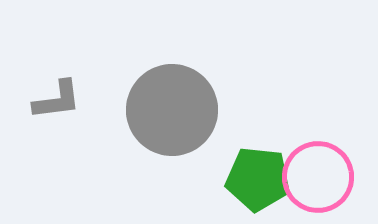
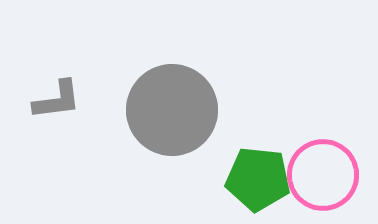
pink circle: moved 5 px right, 2 px up
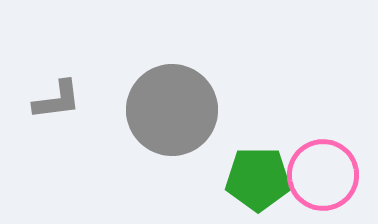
green pentagon: rotated 6 degrees counterclockwise
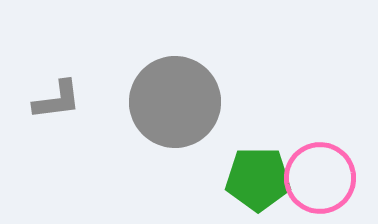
gray circle: moved 3 px right, 8 px up
pink circle: moved 3 px left, 3 px down
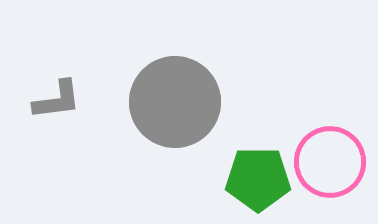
pink circle: moved 10 px right, 16 px up
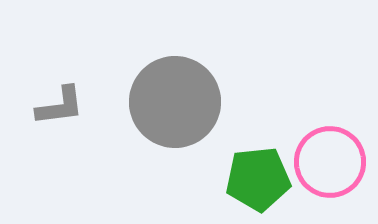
gray L-shape: moved 3 px right, 6 px down
green pentagon: rotated 6 degrees counterclockwise
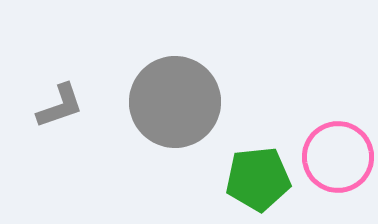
gray L-shape: rotated 12 degrees counterclockwise
pink circle: moved 8 px right, 5 px up
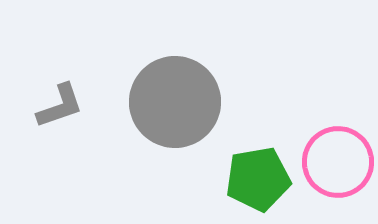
pink circle: moved 5 px down
green pentagon: rotated 4 degrees counterclockwise
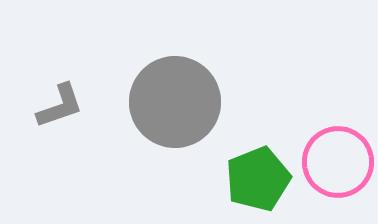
green pentagon: rotated 12 degrees counterclockwise
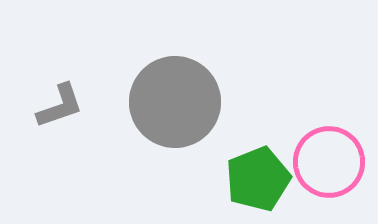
pink circle: moved 9 px left
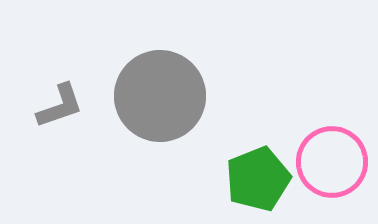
gray circle: moved 15 px left, 6 px up
pink circle: moved 3 px right
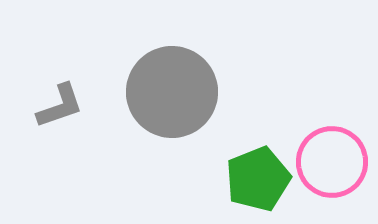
gray circle: moved 12 px right, 4 px up
